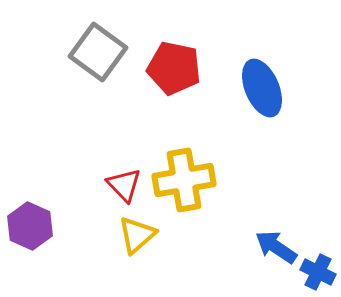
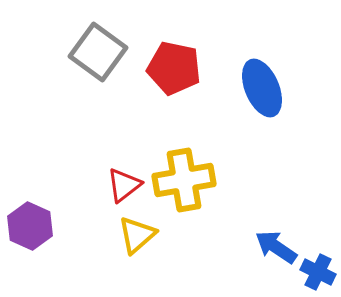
red triangle: rotated 36 degrees clockwise
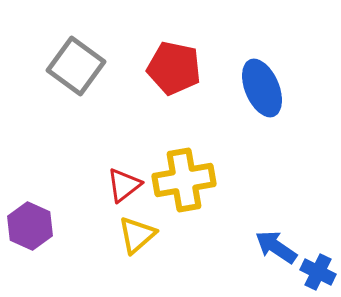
gray square: moved 22 px left, 14 px down
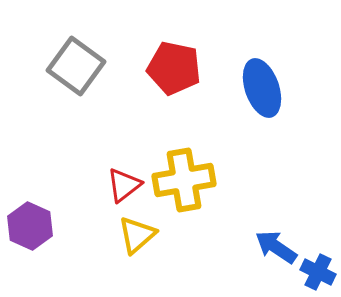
blue ellipse: rotated 4 degrees clockwise
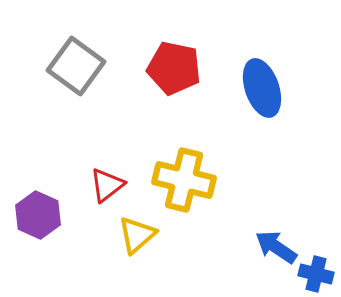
yellow cross: rotated 24 degrees clockwise
red triangle: moved 17 px left
purple hexagon: moved 8 px right, 11 px up
blue cross: moved 2 px left, 2 px down; rotated 12 degrees counterclockwise
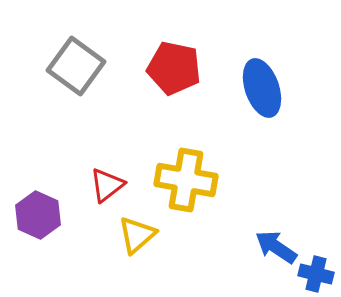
yellow cross: moved 2 px right; rotated 4 degrees counterclockwise
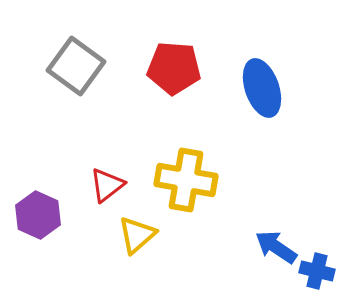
red pentagon: rotated 8 degrees counterclockwise
blue cross: moved 1 px right, 3 px up
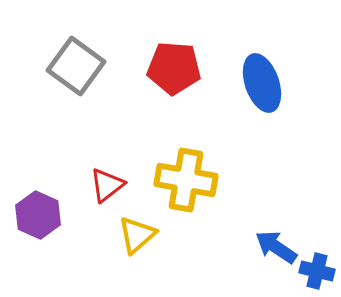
blue ellipse: moved 5 px up
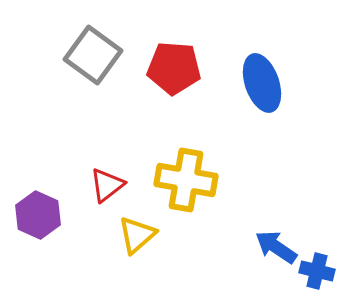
gray square: moved 17 px right, 11 px up
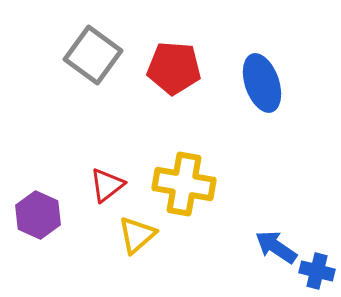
yellow cross: moved 2 px left, 4 px down
